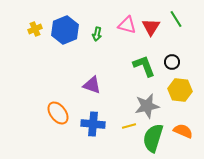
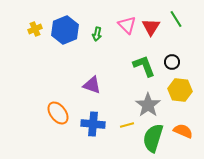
pink triangle: rotated 30 degrees clockwise
gray star: moved 1 px right, 1 px up; rotated 25 degrees counterclockwise
yellow line: moved 2 px left, 1 px up
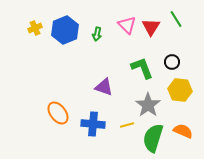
yellow cross: moved 1 px up
green L-shape: moved 2 px left, 2 px down
purple triangle: moved 12 px right, 2 px down
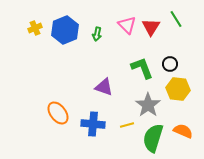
black circle: moved 2 px left, 2 px down
yellow hexagon: moved 2 px left, 1 px up
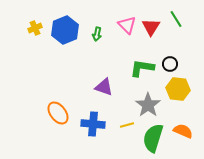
green L-shape: rotated 60 degrees counterclockwise
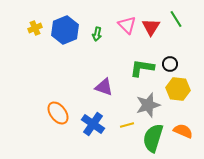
gray star: rotated 20 degrees clockwise
blue cross: rotated 30 degrees clockwise
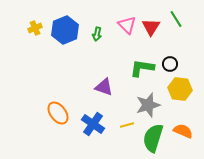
yellow hexagon: moved 2 px right
